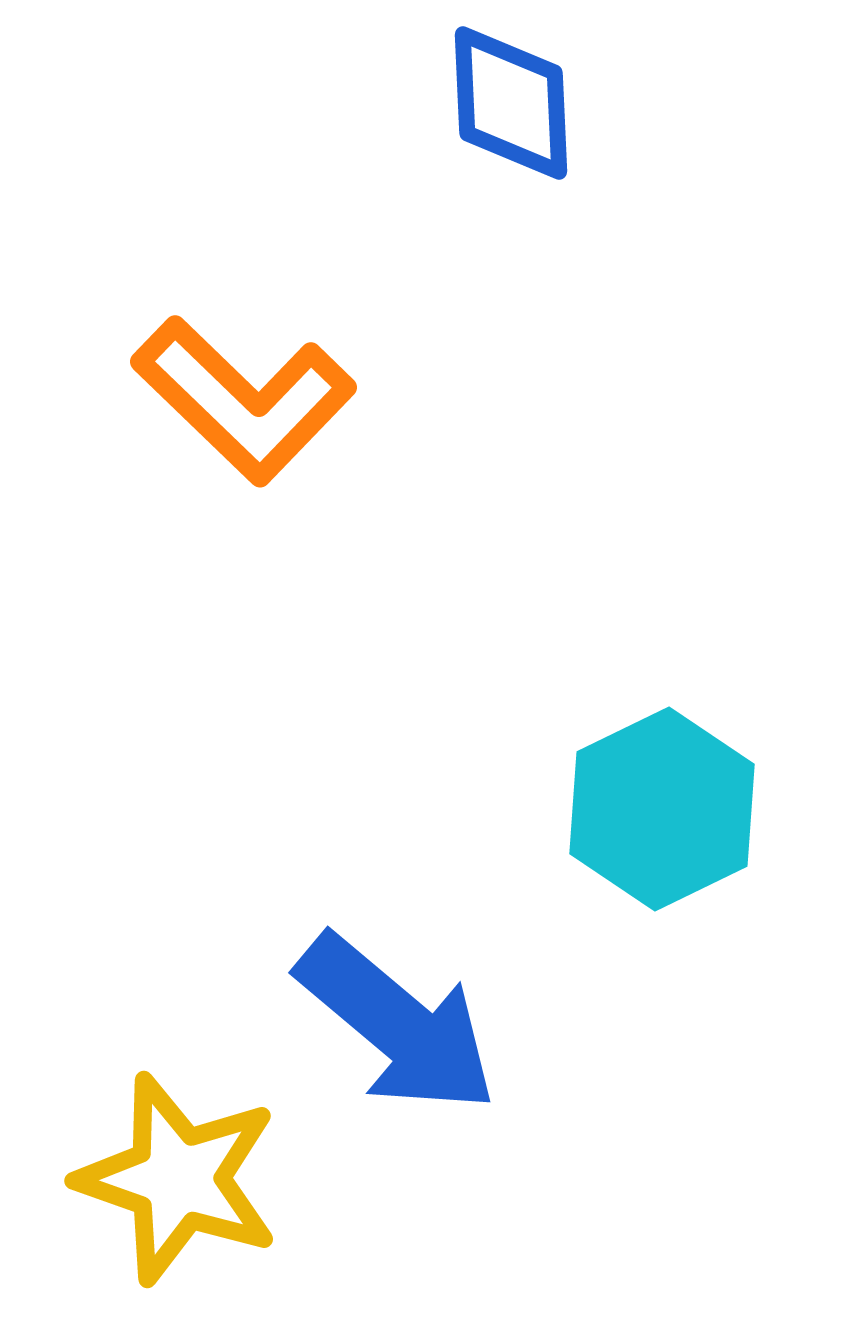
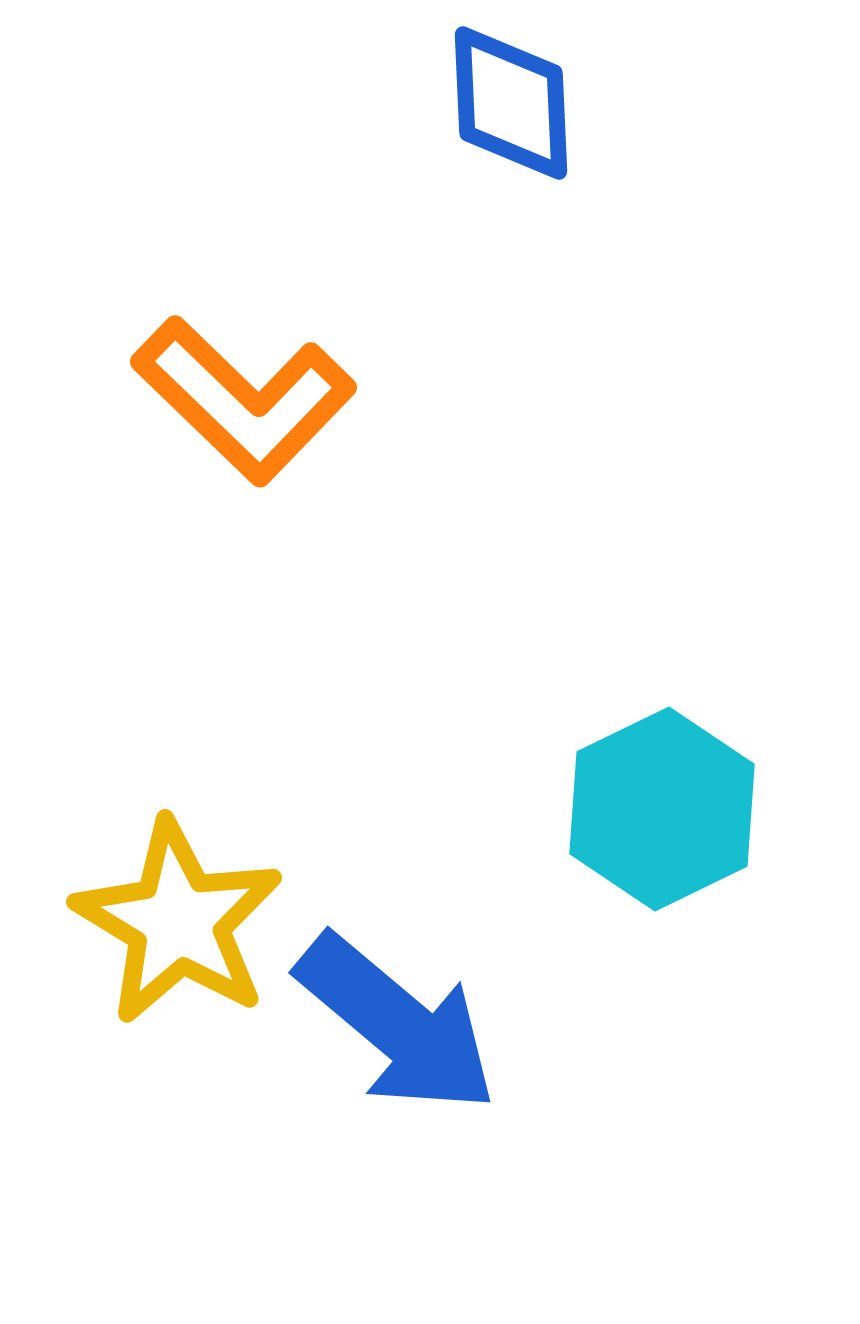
yellow star: moved 257 px up; rotated 12 degrees clockwise
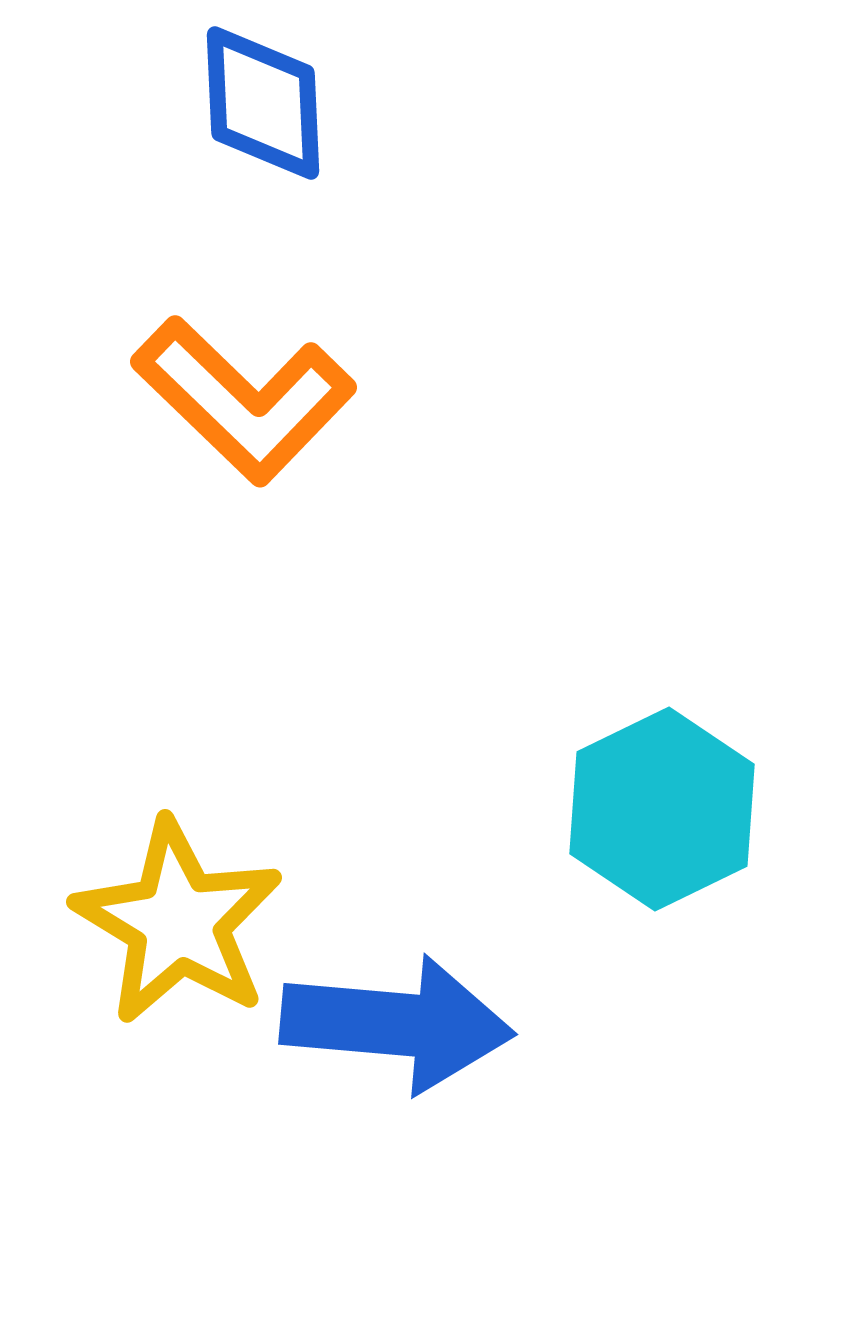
blue diamond: moved 248 px left
blue arrow: rotated 35 degrees counterclockwise
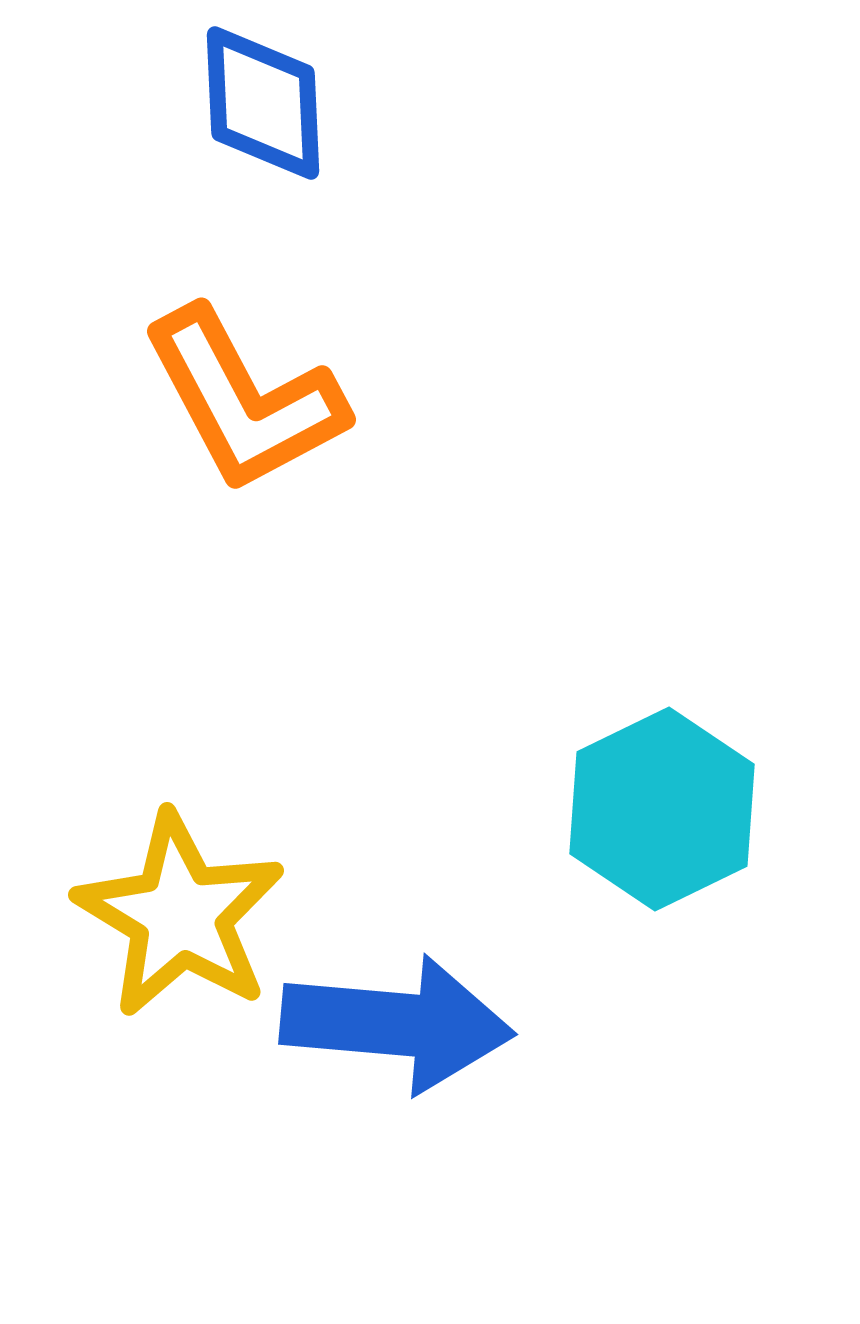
orange L-shape: rotated 18 degrees clockwise
yellow star: moved 2 px right, 7 px up
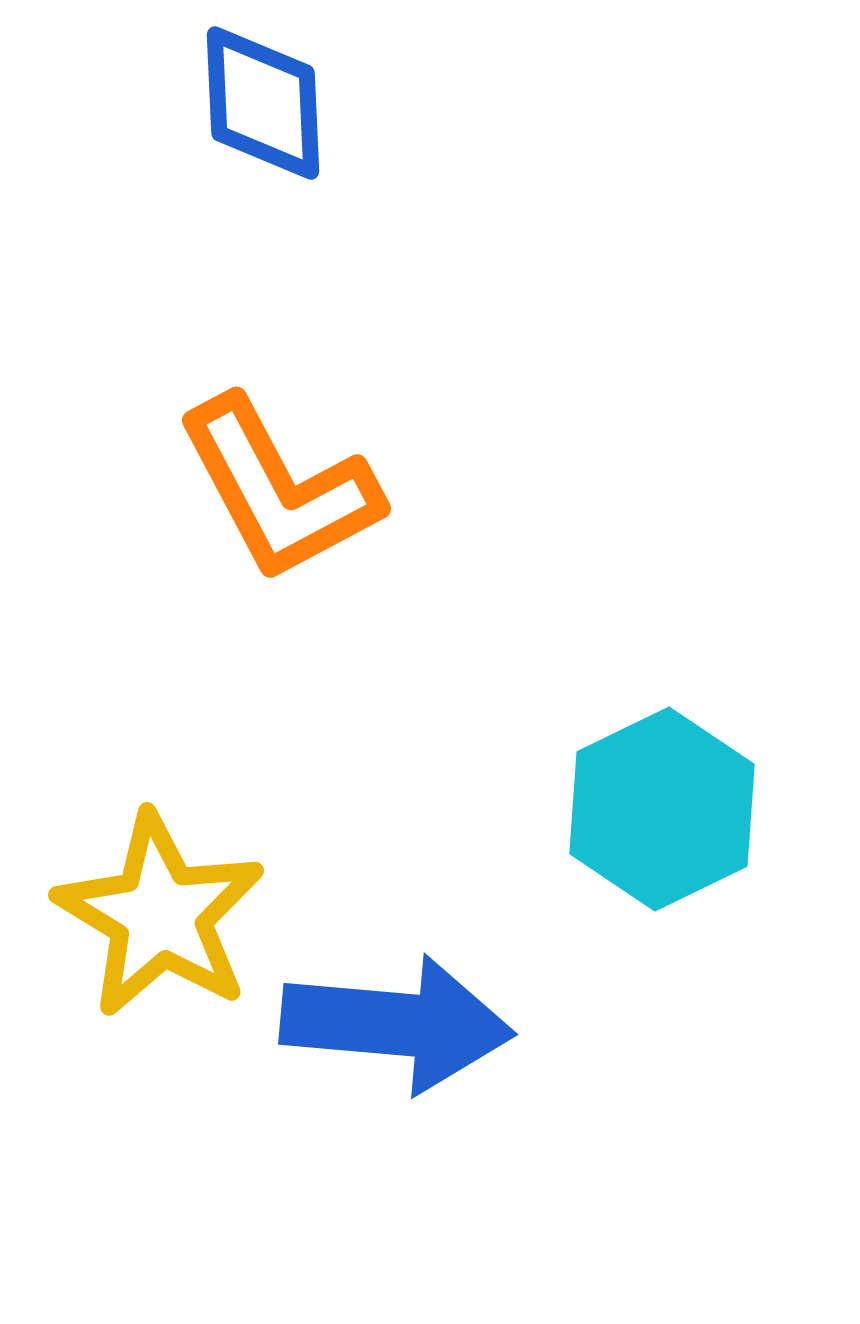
orange L-shape: moved 35 px right, 89 px down
yellow star: moved 20 px left
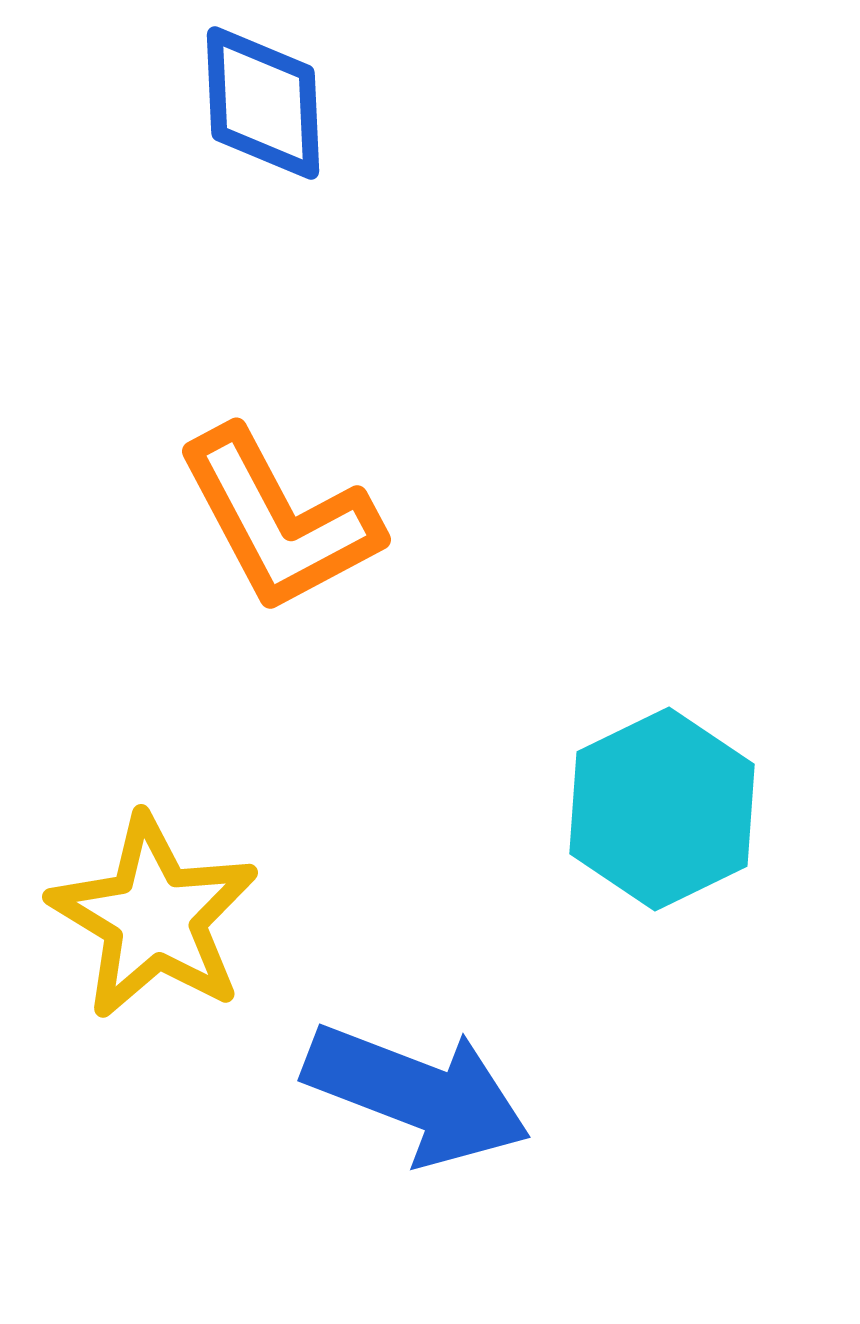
orange L-shape: moved 31 px down
yellow star: moved 6 px left, 2 px down
blue arrow: moved 20 px right, 70 px down; rotated 16 degrees clockwise
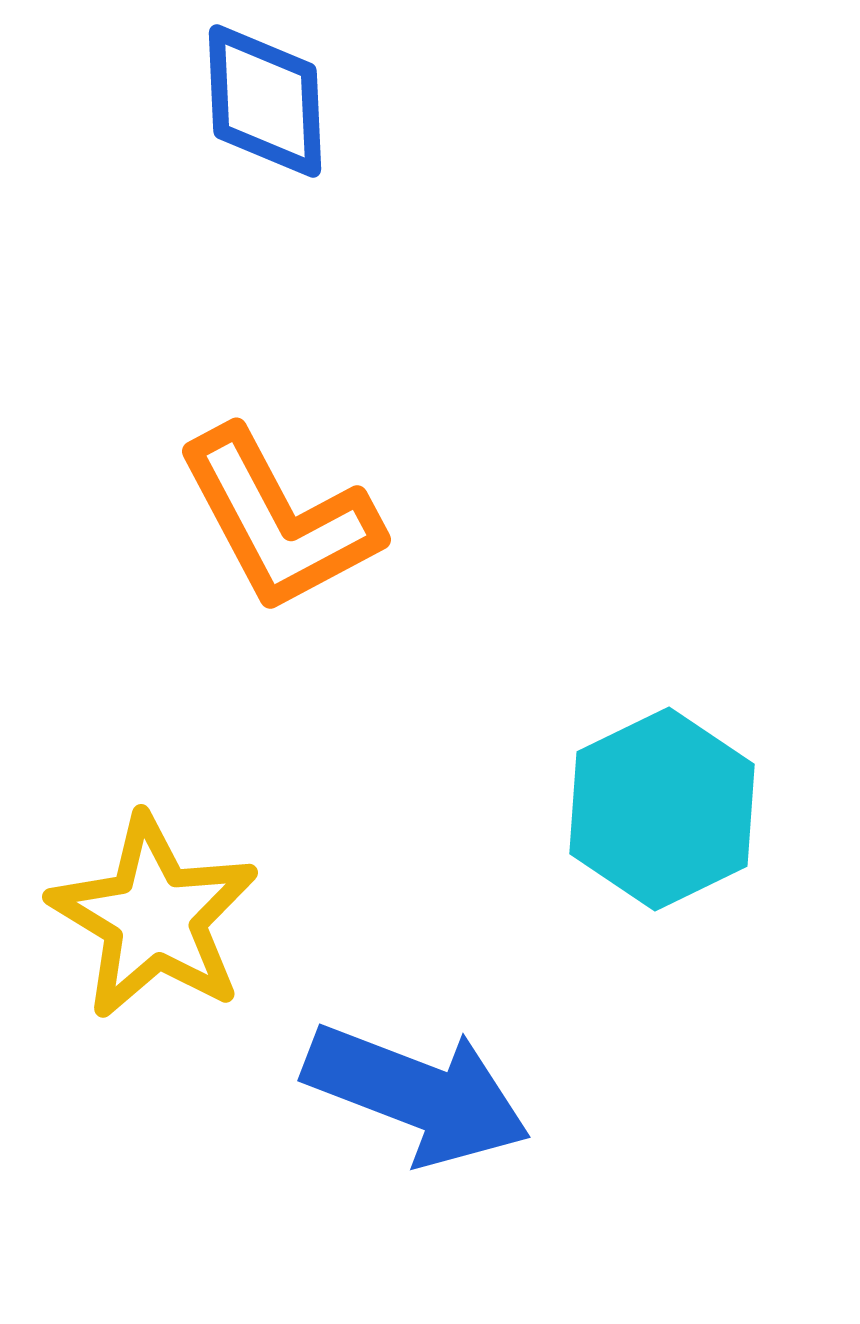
blue diamond: moved 2 px right, 2 px up
